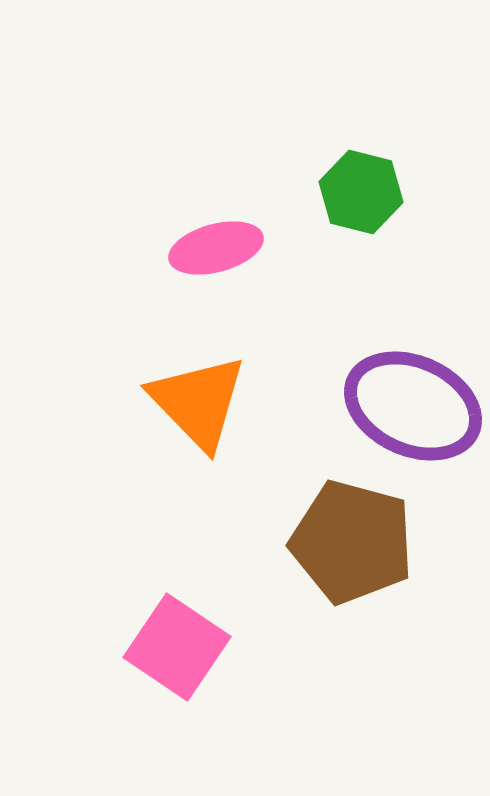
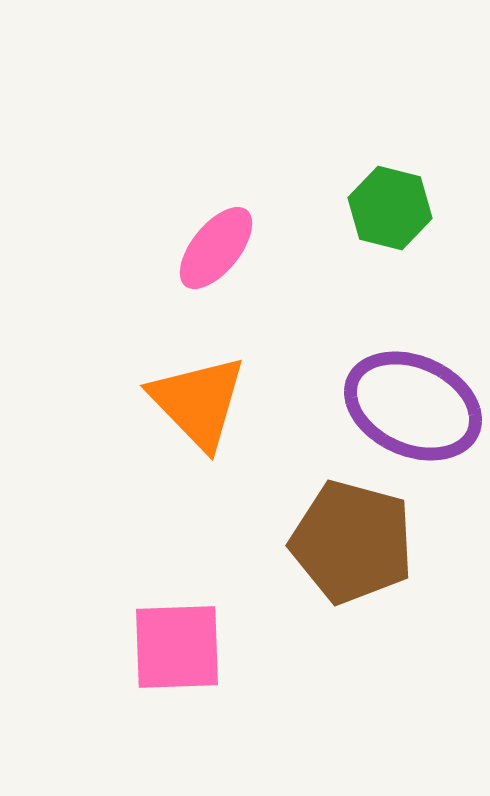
green hexagon: moved 29 px right, 16 px down
pink ellipse: rotated 36 degrees counterclockwise
pink square: rotated 36 degrees counterclockwise
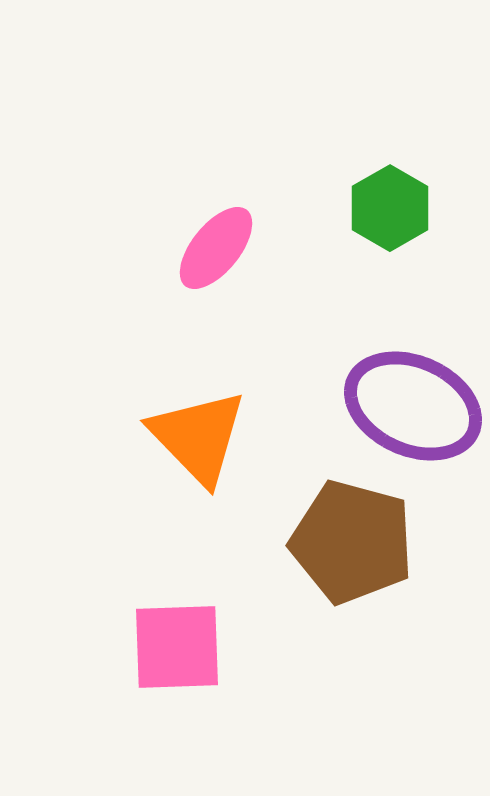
green hexagon: rotated 16 degrees clockwise
orange triangle: moved 35 px down
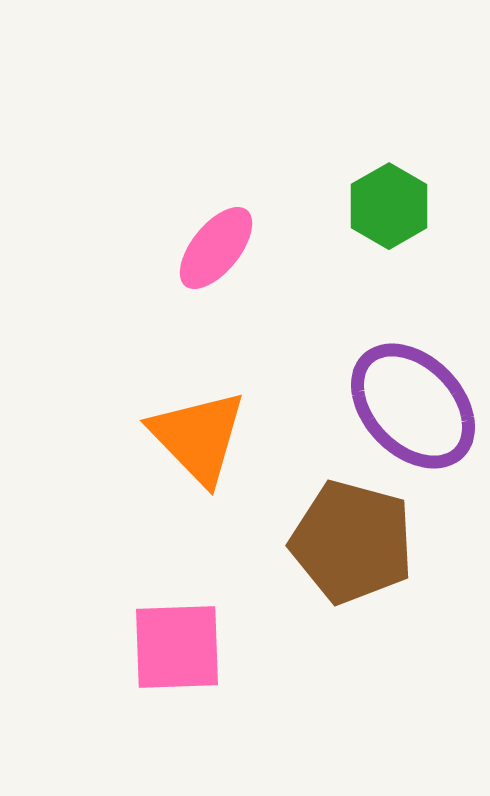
green hexagon: moved 1 px left, 2 px up
purple ellipse: rotated 22 degrees clockwise
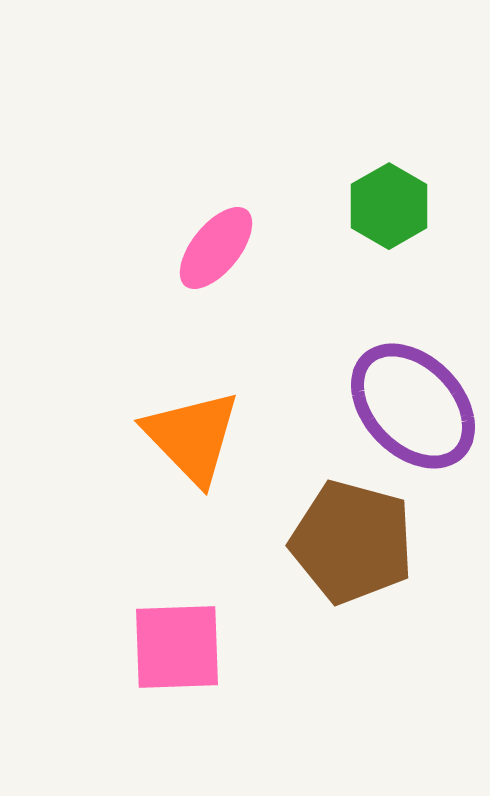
orange triangle: moved 6 px left
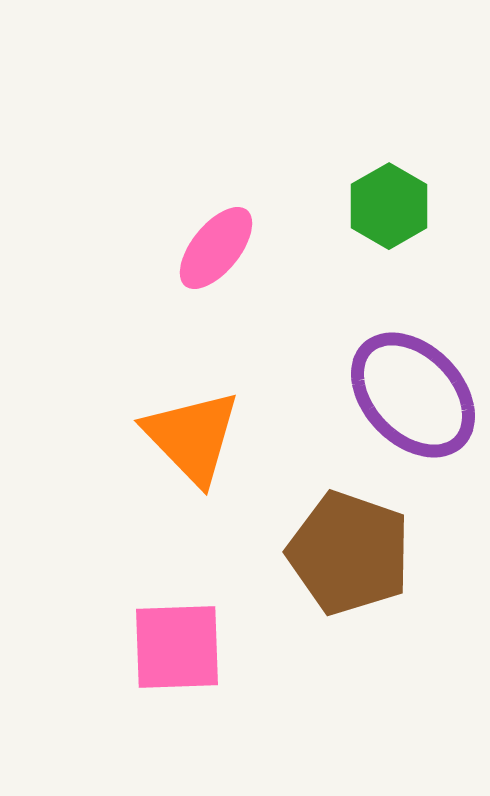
purple ellipse: moved 11 px up
brown pentagon: moved 3 px left, 11 px down; rotated 4 degrees clockwise
